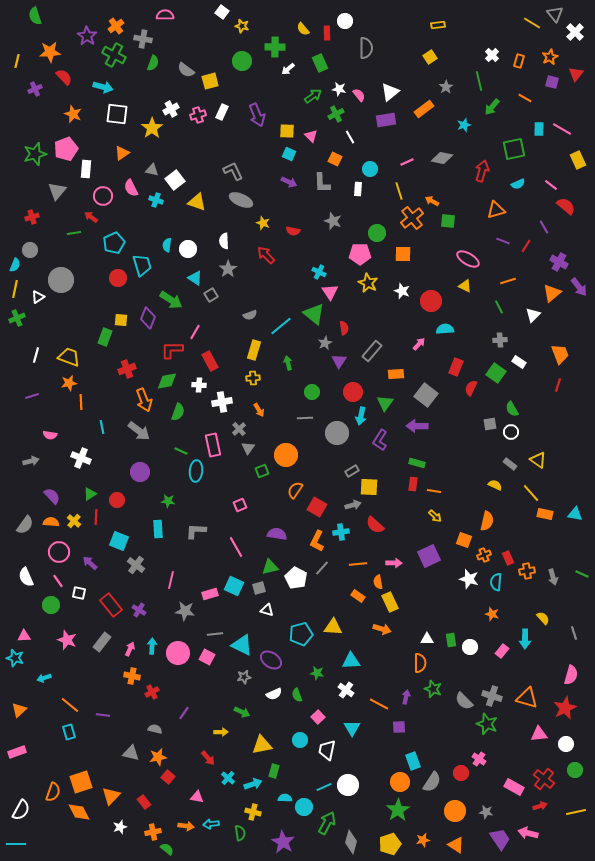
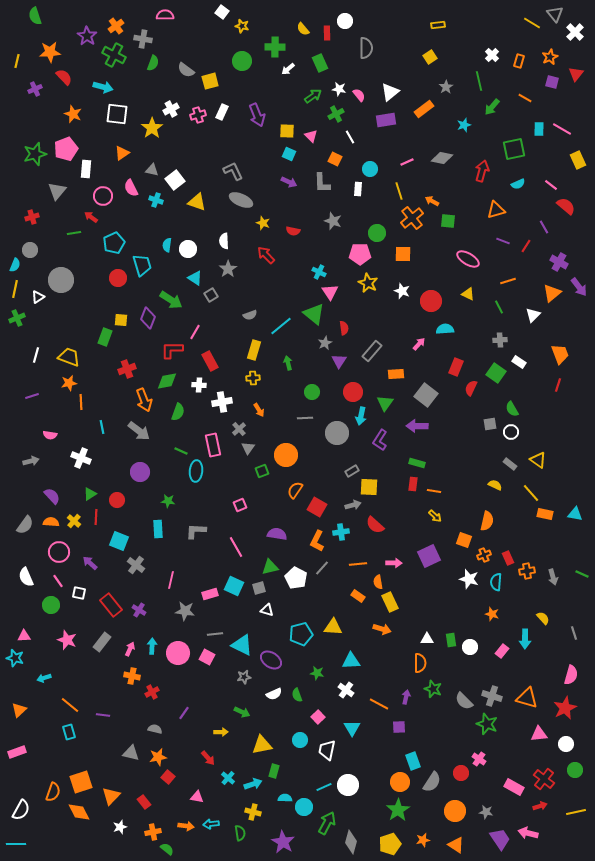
yellow triangle at (465, 286): moved 3 px right, 8 px down
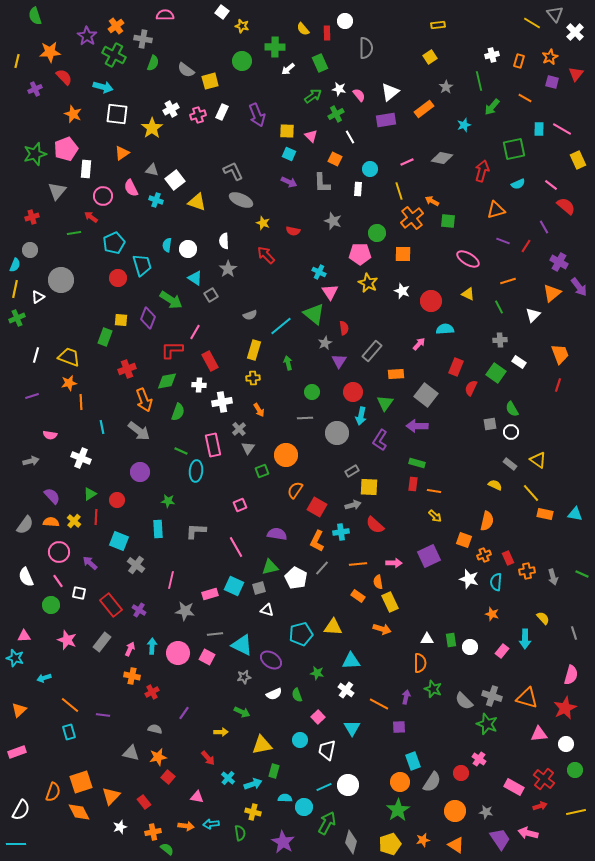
white cross at (492, 55): rotated 32 degrees clockwise
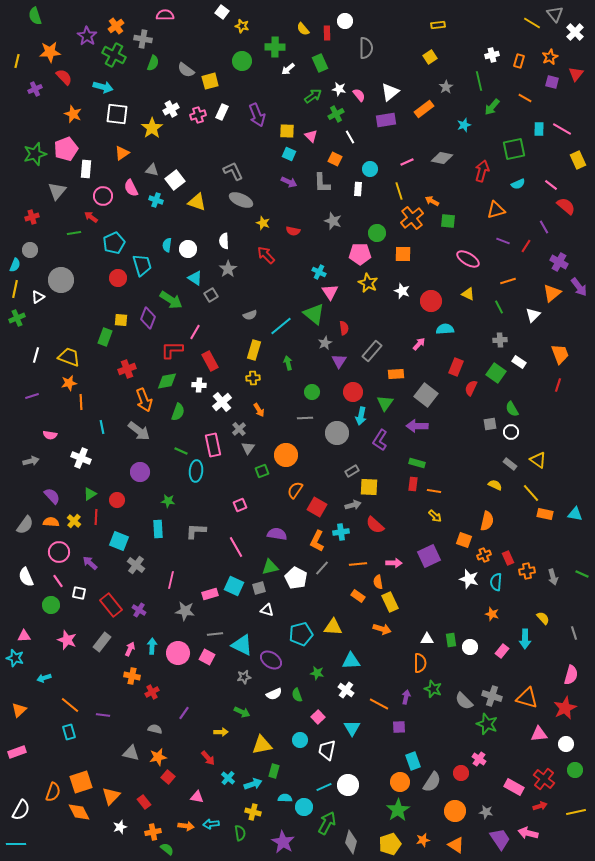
white cross at (222, 402): rotated 30 degrees counterclockwise
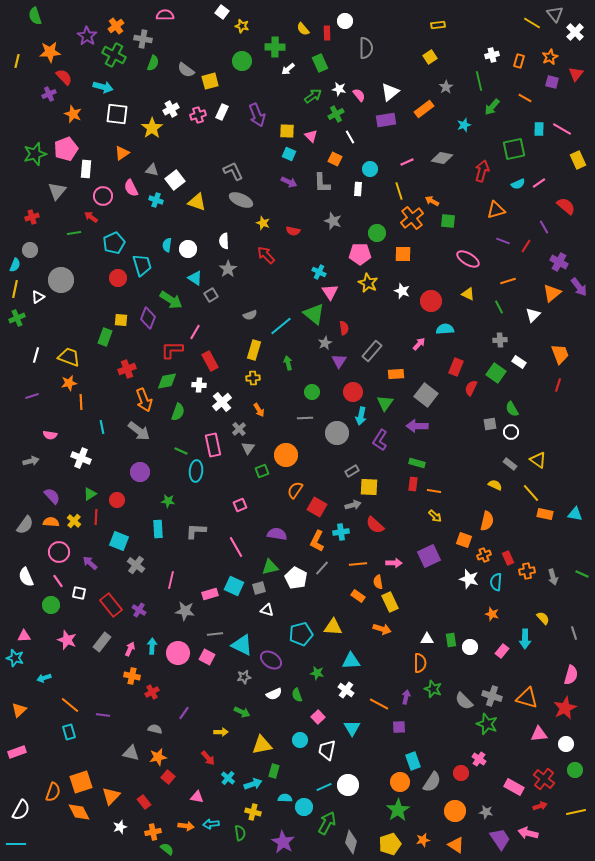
purple cross at (35, 89): moved 14 px right, 5 px down
pink line at (551, 185): moved 12 px left, 2 px up; rotated 72 degrees counterclockwise
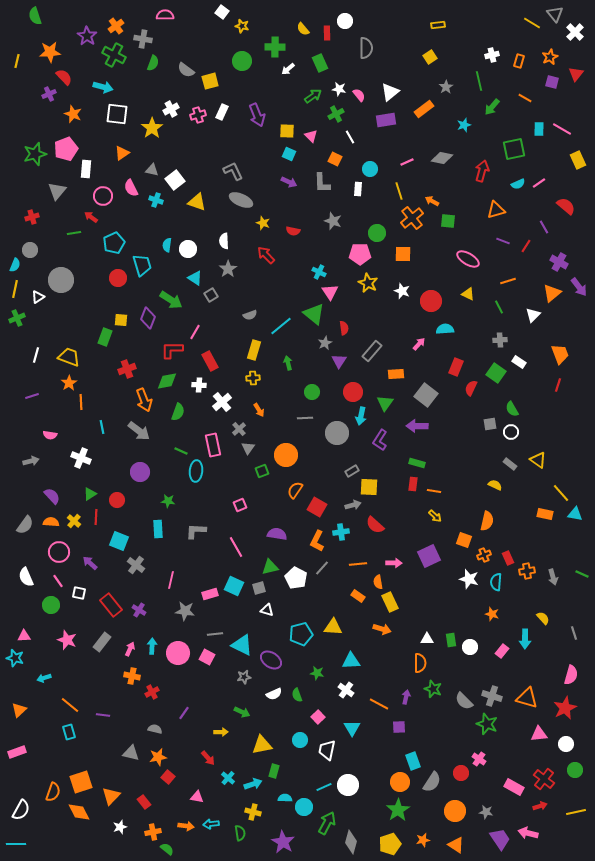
orange star at (69, 383): rotated 21 degrees counterclockwise
yellow line at (531, 493): moved 30 px right
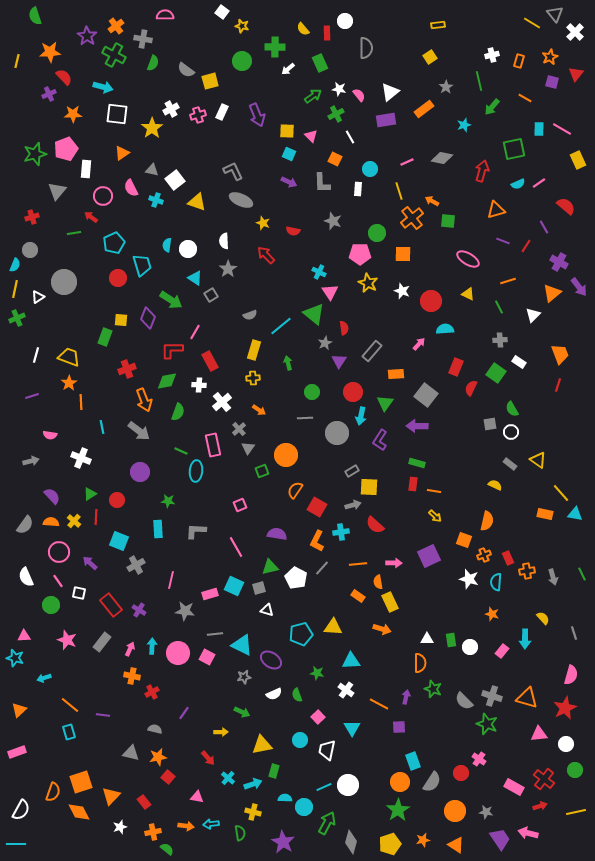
orange star at (73, 114): rotated 24 degrees counterclockwise
gray circle at (61, 280): moved 3 px right, 2 px down
orange arrow at (259, 410): rotated 24 degrees counterclockwise
gray cross at (136, 565): rotated 24 degrees clockwise
green line at (582, 574): rotated 40 degrees clockwise
